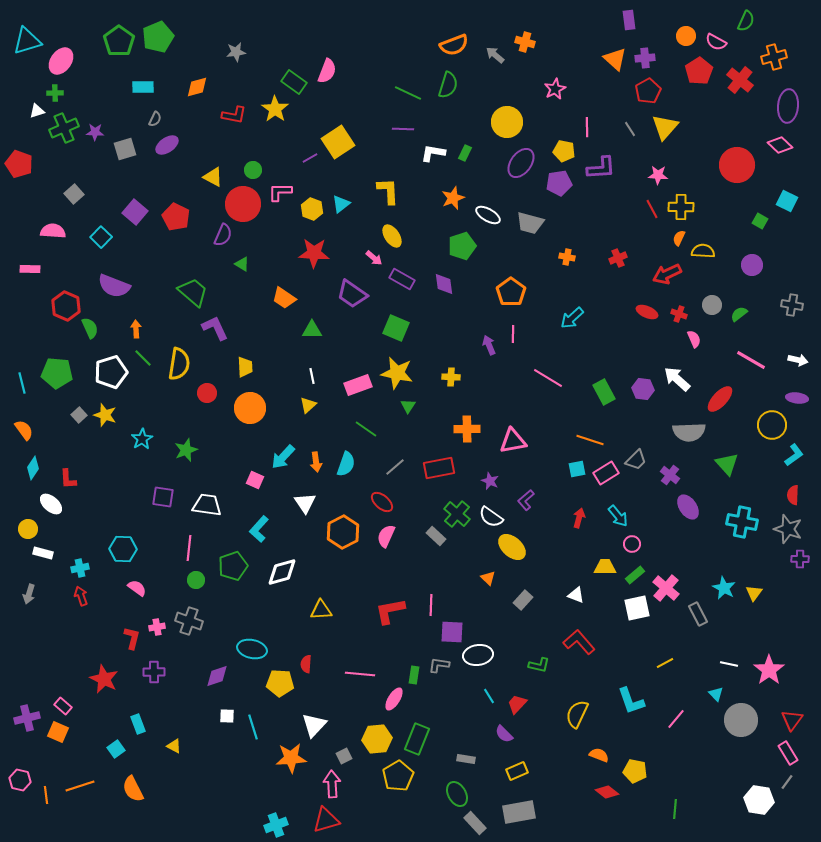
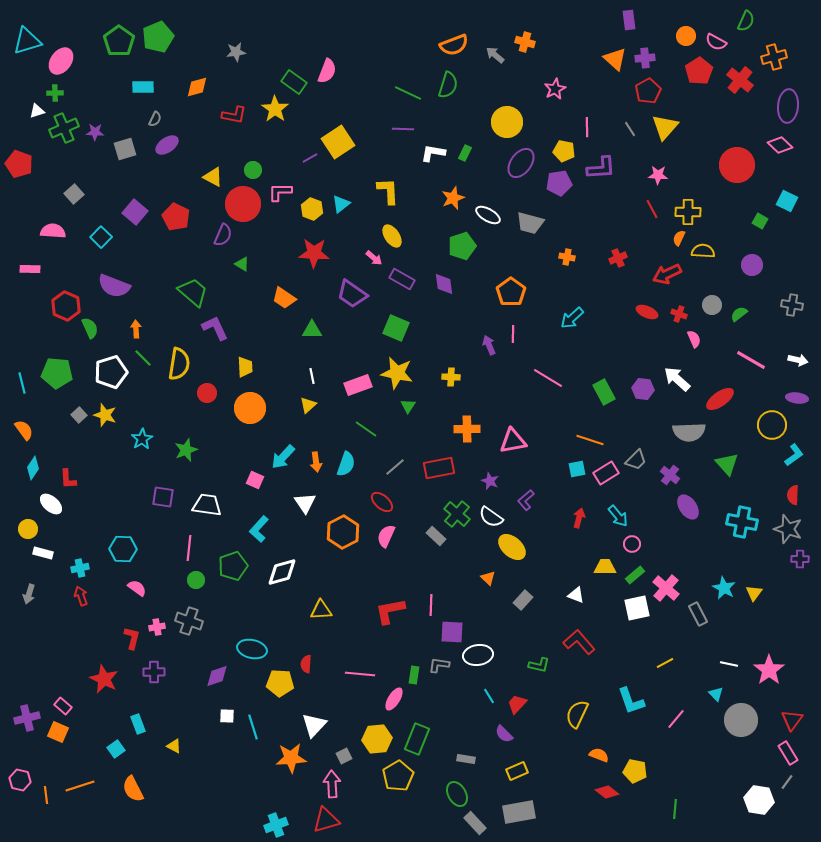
yellow cross at (681, 207): moved 7 px right, 5 px down
red ellipse at (720, 399): rotated 12 degrees clockwise
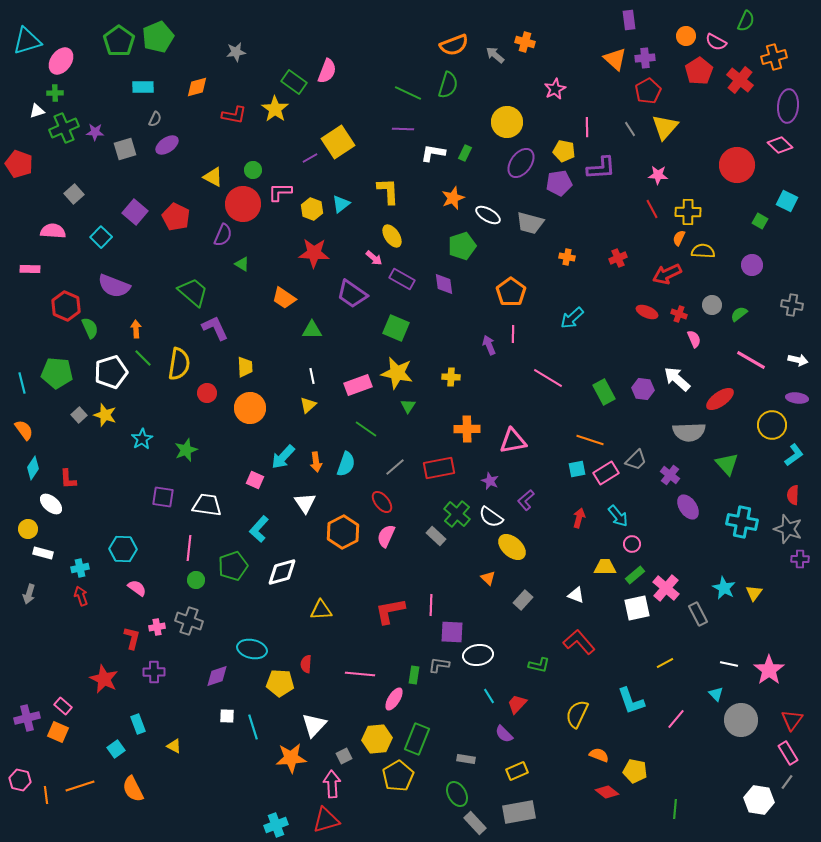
red ellipse at (382, 502): rotated 10 degrees clockwise
